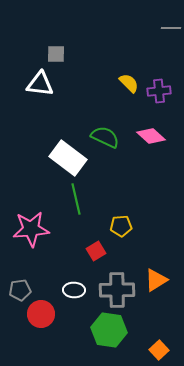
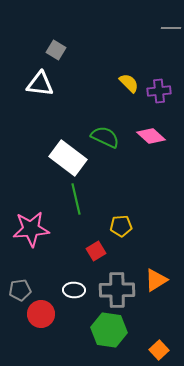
gray square: moved 4 px up; rotated 30 degrees clockwise
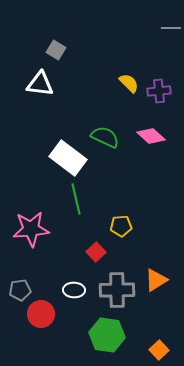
red square: moved 1 px down; rotated 12 degrees counterclockwise
green hexagon: moved 2 px left, 5 px down
